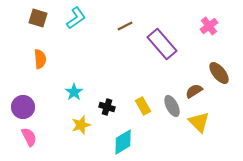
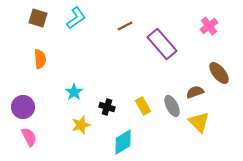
brown semicircle: moved 1 px right, 1 px down; rotated 12 degrees clockwise
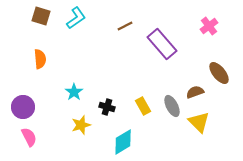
brown square: moved 3 px right, 2 px up
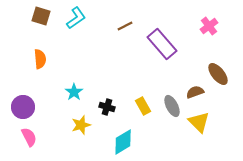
brown ellipse: moved 1 px left, 1 px down
